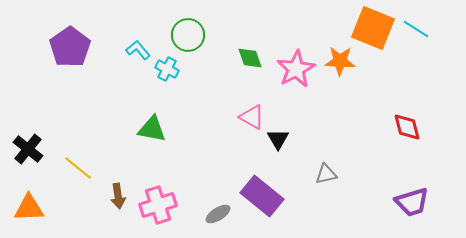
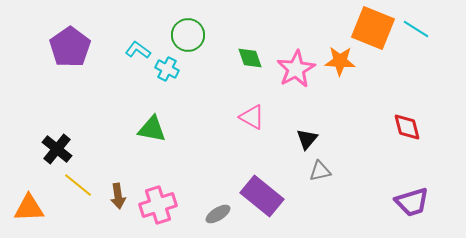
cyan L-shape: rotated 15 degrees counterclockwise
black triangle: moved 29 px right; rotated 10 degrees clockwise
black cross: moved 29 px right
yellow line: moved 17 px down
gray triangle: moved 6 px left, 3 px up
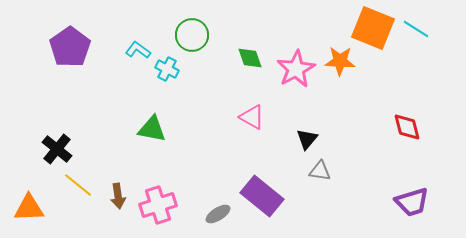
green circle: moved 4 px right
gray triangle: rotated 20 degrees clockwise
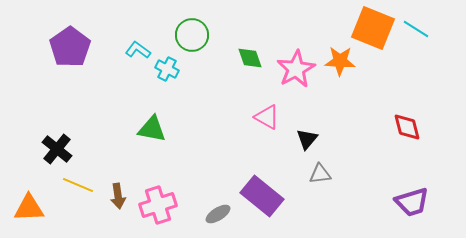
pink triangle: moved 15 px right
gray triangle: moved 3 px down; rotated 15 degrees counterclockwise
yellow line: rotated 16 degrees counterclockwise
